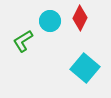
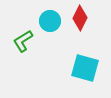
cyan square: rotated 24 degrees counterclockwise
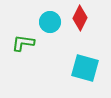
cyan circle: moved 1 px down
green L-shape: moved 2 px down; rotated 40 degrees clockwise
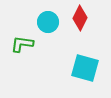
cyan circle: moved 2 px left
green L-shape: moved 1 px left, 1 px down
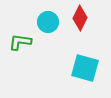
green L-shape: moved 2 px left, 2 px up
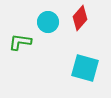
red diamond: rotated 15 degrees clockwise
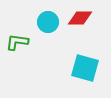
red diamond: rotated 50 degrees clockwise
green L-shape: moved 3 px left
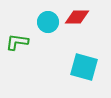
red diamond: moved 3 px left, 1 px up
cyan square: moved 1 px left, 1 px up
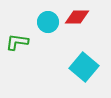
cyan square: rotated 24 degrees clockwise
